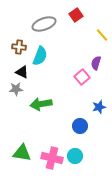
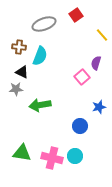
green arrow: moved 1 px left, 1 px down
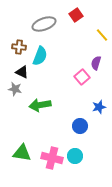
gray star: moved 1 px left; rotated 16 degrees clockwise
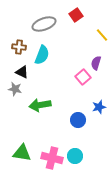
cyan semicircle: moved 2 px right, 1 px up
pink square: moved 1 px right
blue circle: moved 2 px left, 6 px up
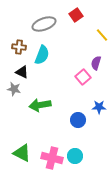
gray star: moved 1 px left
blue star: rotated 16 degrees clockwise
green triangle: rotated 18 degrees clockwise
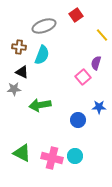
gray ellipse: moved 2 px down
gray star: rotated 16 degrees counterclockwise
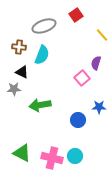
pink square: moved 1 px left, 1 px down
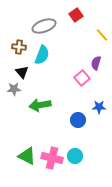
black triangle: rotated 24 degrees clockwise
green triangle: moved 5 px right, 3 px down
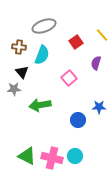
red square: moved 27 px down
pink square: moved 13 px left
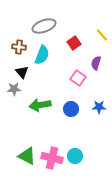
red square: moved 2 px left, 1 px down
pink square: moved 9 px right; rotated 14 degrees counterclockwise
blue circle: moved 7 px left, 11 px up
